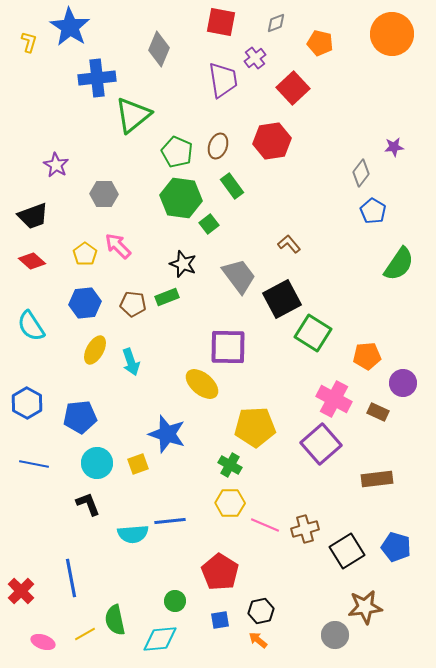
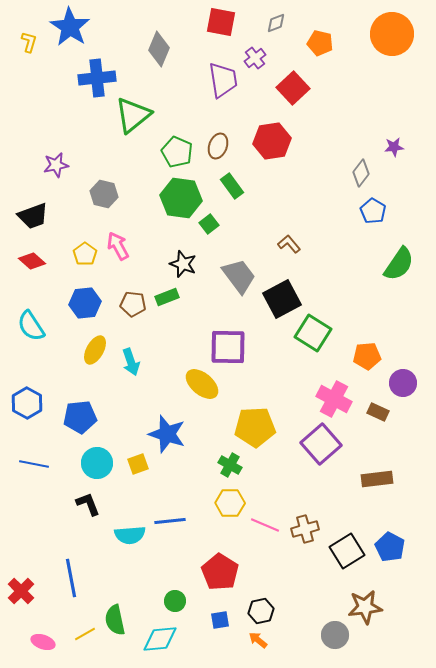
purple star at (56, 165): rotated 30 degrees clockwise
gray hexagon at (104, 194): rotated 12 degrees clockwise
pink arrow at (118, 246): rotated 16 degrees clockwise
cyan semicircle at (133, 534): moved 3 px left, 1 px down
blue pentagon at (396, 547): moved 6 px left; rotated 12 degrees clockwise
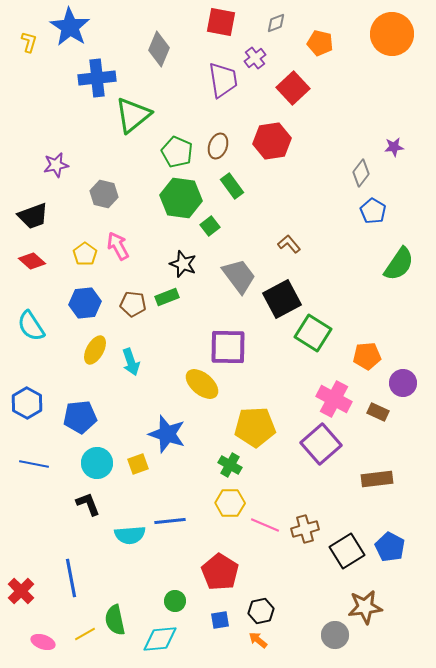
green square at (209, 224): moved 1 px right, 2 px down
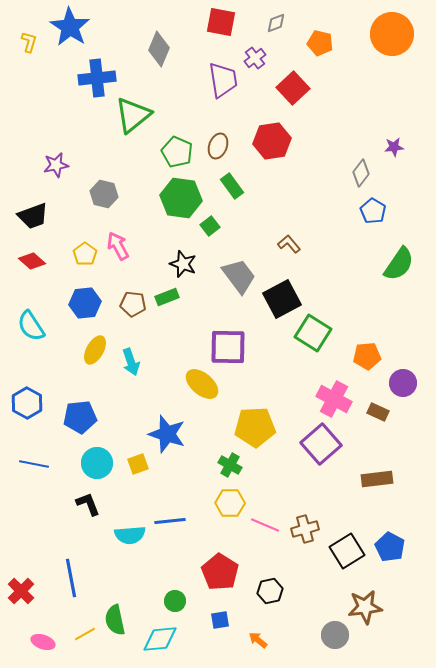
black hexagon at (261, 611): moved 9 px right, 20 px up
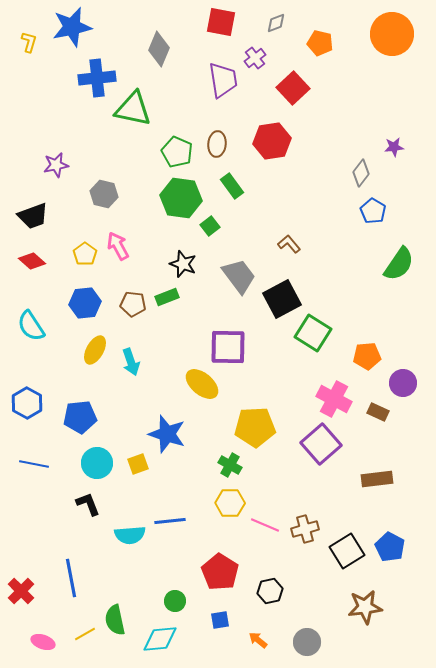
blue star at (70, 27): moved 2 px right; rotated 27 degrees clockwise
green triangle at (133, 115): moved 6 px up; rotated 51 degrees clockwise
brown ellipse at (218, 146): moved 1 px left, 2 px up; rotated 15 degrees counterclockwise
gray circle at (335, 635): moved 28 px left, 7 px down
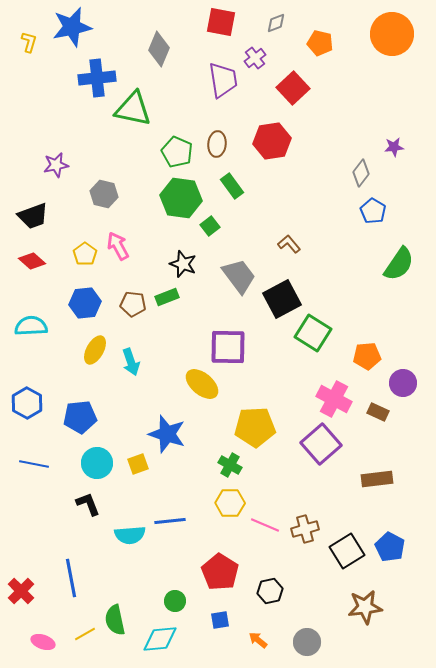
cyan semicircle at (31, 326): rotated 120 degrees clockwise
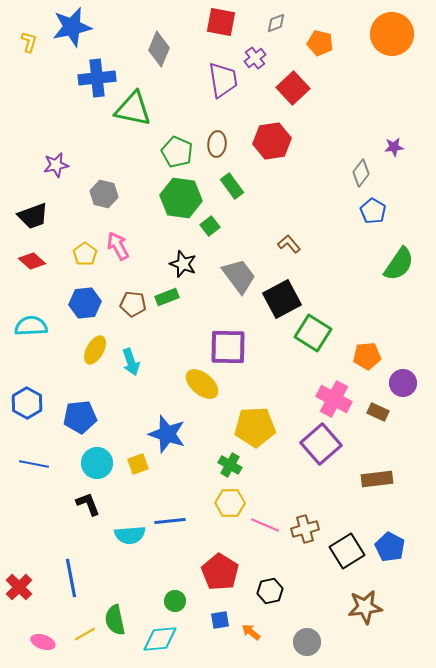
red cross at (21, 591): moved 2 px left, 4 px up
orange arrow at (258, 640): moved 7 px left, 8 px up
